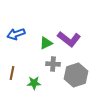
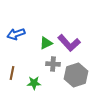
purple L-shape: moved 4 px down; rotated 10 degrees clockwise
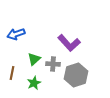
green triangle: moved 12 px left, 16 px down; rotated 16 degrees counterclockwise
green star: rotated 24 degrees counterclockwise
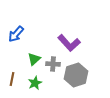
blue arrow: rotated 30 degrees counterclockwise
brown line: moved 6 px down
green star: moved 1 px right
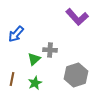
purple L-shape: moved 8 px right, 26 px up
gray cross: moved 3 px left, 14 px up
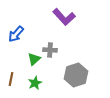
purple L-shape: moved 13 px left
brown line: moved 1 px left
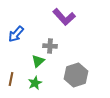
gray cross: moved 4 px up
green triangle: moved 4 px right, 2 px down
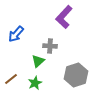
purple L-shape: rotated 85 degrees clockwise
brown line: rotated 40 degrees clockwise
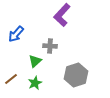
purple L-shape: moved 2 px left, 2 px up
green triangle: moved 3 px left
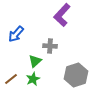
green star: moved 2 px left, 4 px up
